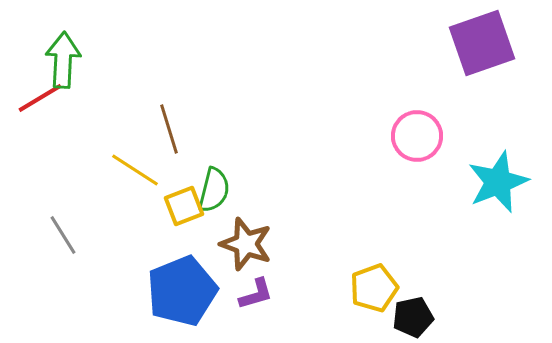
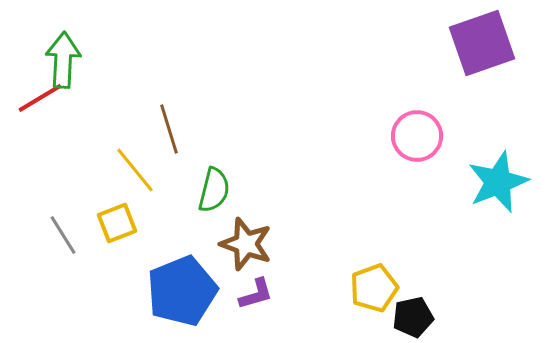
yellow line: rotated 18 degrees clockwise
yellow square: moved 67 px left, 17 px down
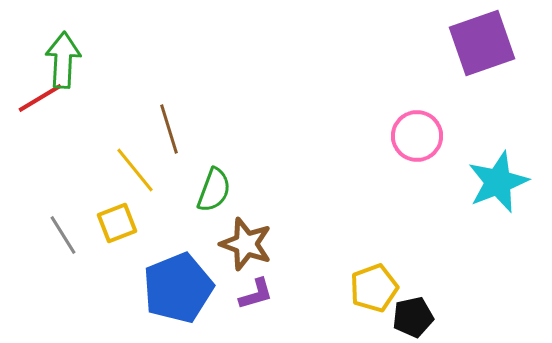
green semicircle: rotated 6 degrees clockwise
blue pentagon: moved 4 px left, 3 px up
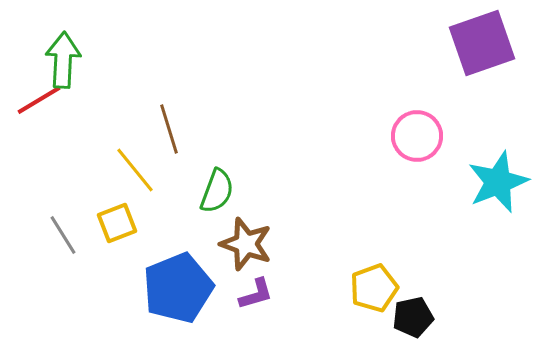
red line: moved 1 px left, 2 px down
green semicircle: moved 3 px right, 1 px down
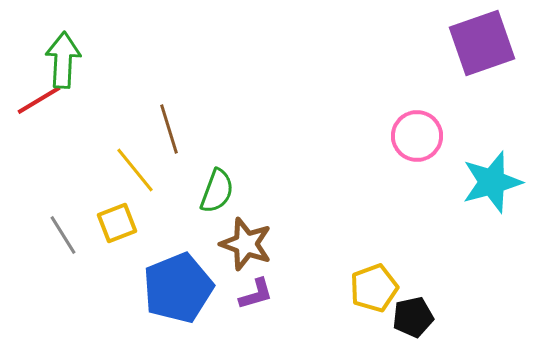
cyan star: moved 6 px left; rotated 6 degrees clockwise
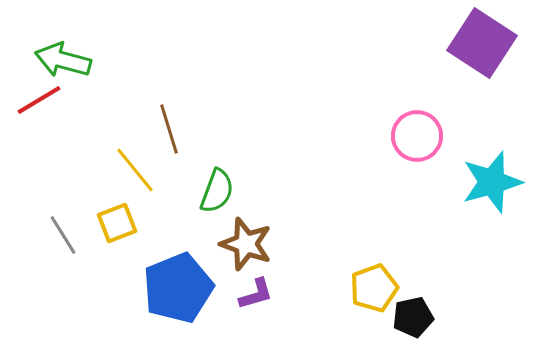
purple square: rotated 38 degrees counterclockwise
green arrow: rotated 78 degrees counterclockwise
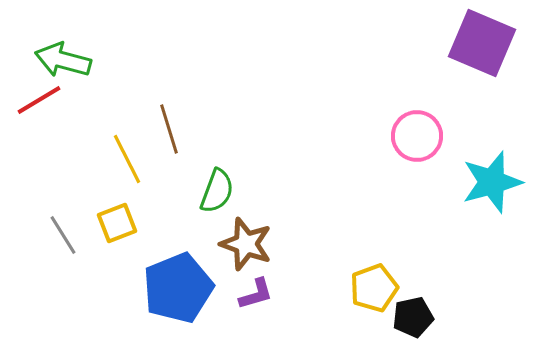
purple square: rotated 10 degrees counterclockwise
yellow line: moved 8 px left, 11 px up; rotated 12 degrees clockwise
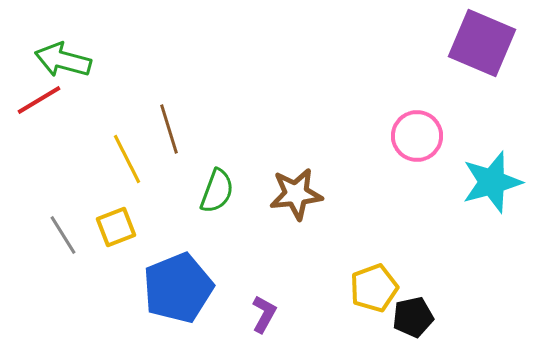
yellow square: moved 1 px left, 4 px down
brown star: moved 50 px right, 50 px up; rotated 26 degrees counterclockwise
purple L-shape: moved 8 px right, 20 px down; rotated 45 degrees counterclockwise
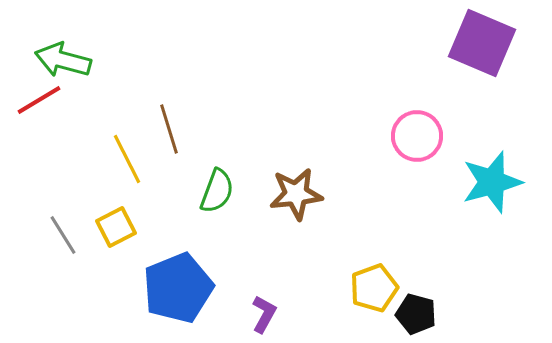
yellow square: rotated 6 degrees counterclockwise
black pentagon: moved 3 px right, 3 px up; rotated 27 degrees clockwise
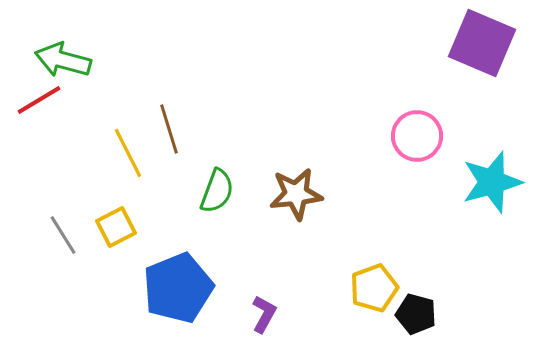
yellow line: moved 1 px right, 6 px up
